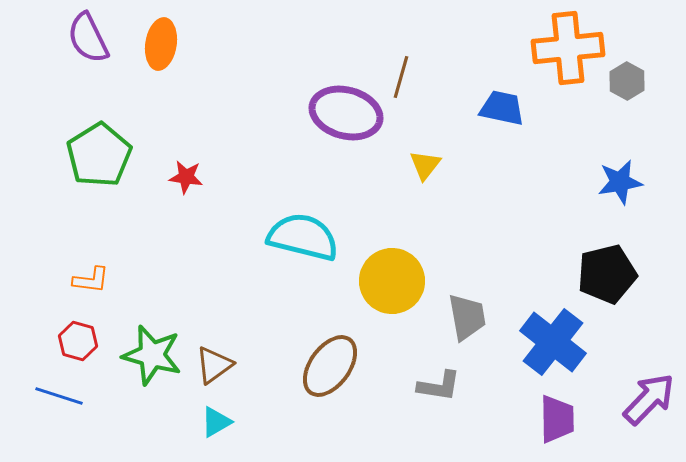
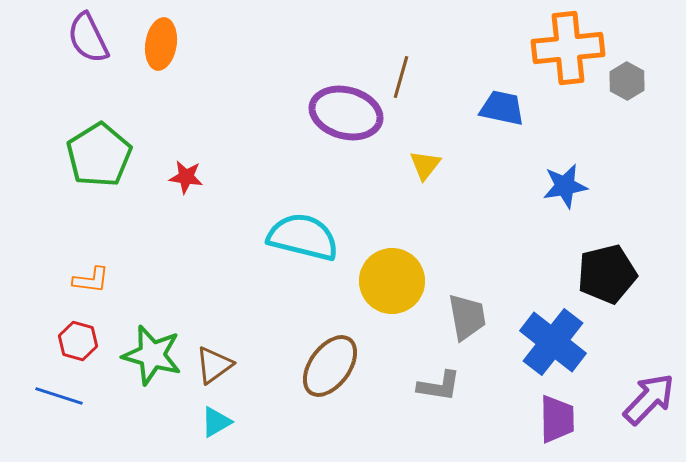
blue star: moved 55 px left, 4 px down
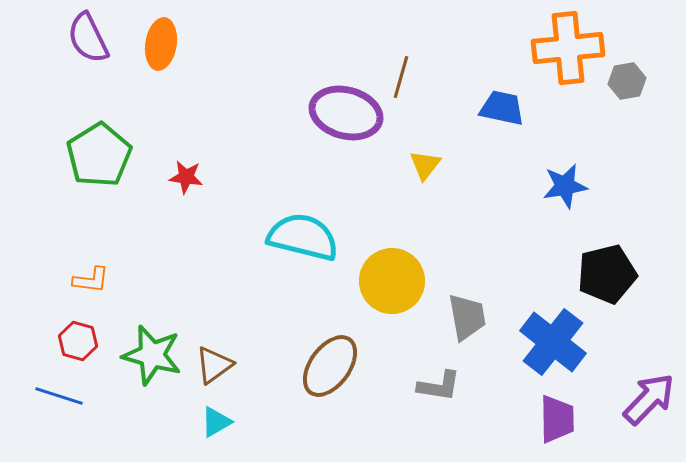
gray hexagon: rotated 21 degrees clockwise
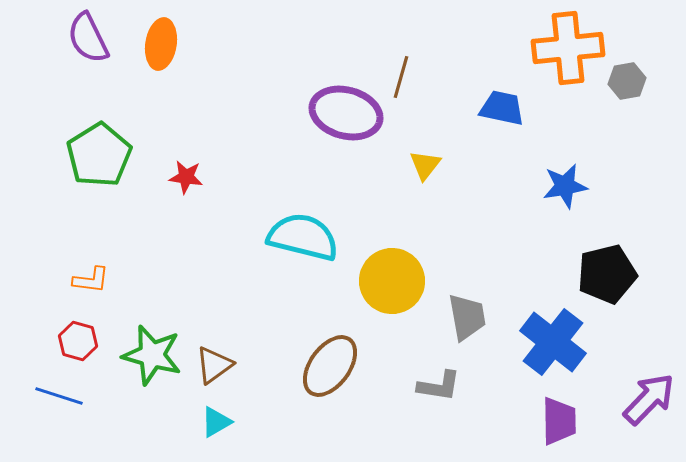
purple trapezoid: moved 2 px right, 2 px down
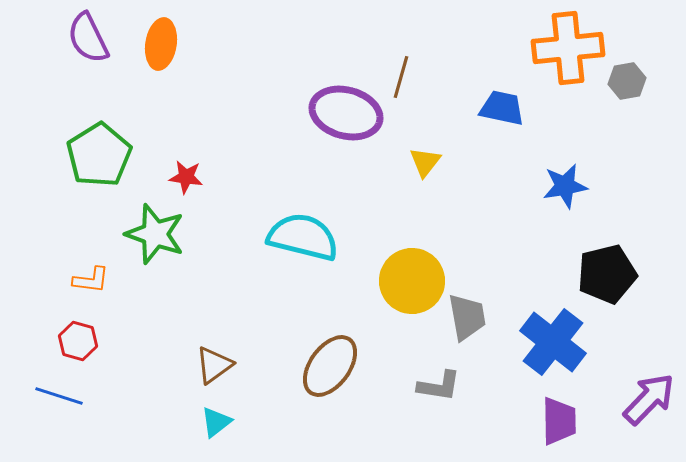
yellow triangle: moved 3 px up
yellow circle: moved 20 px right
green star: moved 3 px right, 121 px up; rotated 4 degrees clockwise
cyan triangle: rotated 8 degrees counterclockwise
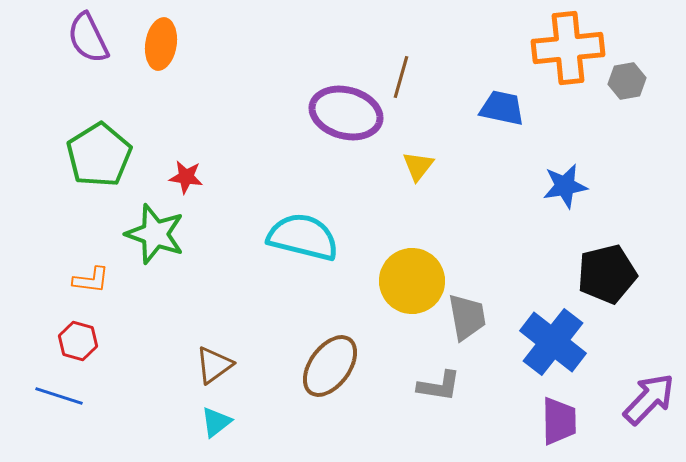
yellow triangle: moved 7 px left, 4 px down
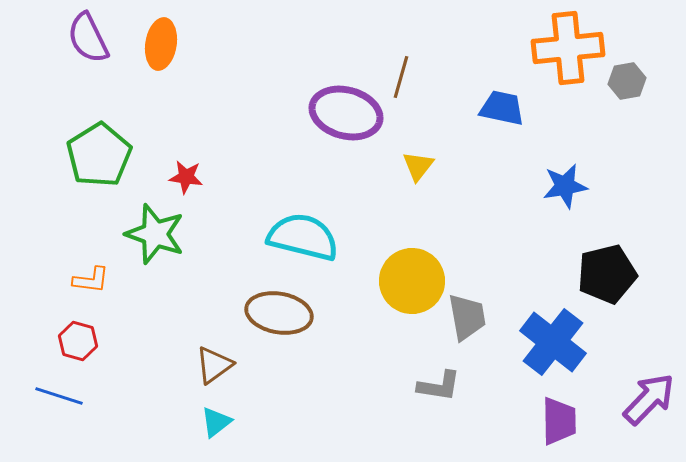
brown ellipse: moved 51 px left, 53 px up; rotated 64 degrees clockwise
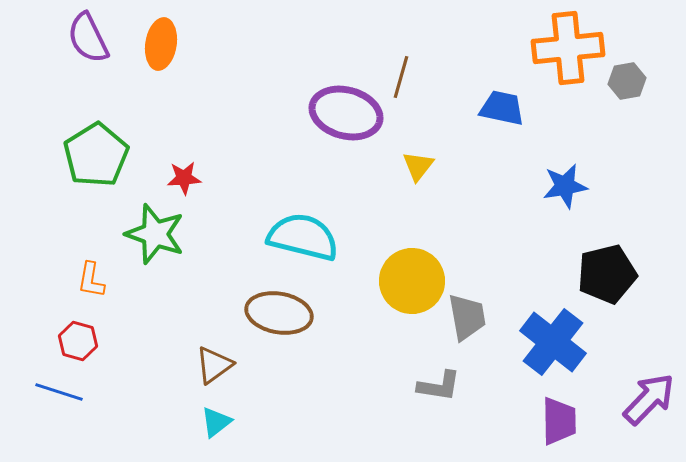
green pentagon: moved 3 px left
red star: moved 2 px left, 1 px down; rotated 12 degrees counterclockwise
orange L-shape: rotated 93 degrees clockwise
blue line: moved 4 px up
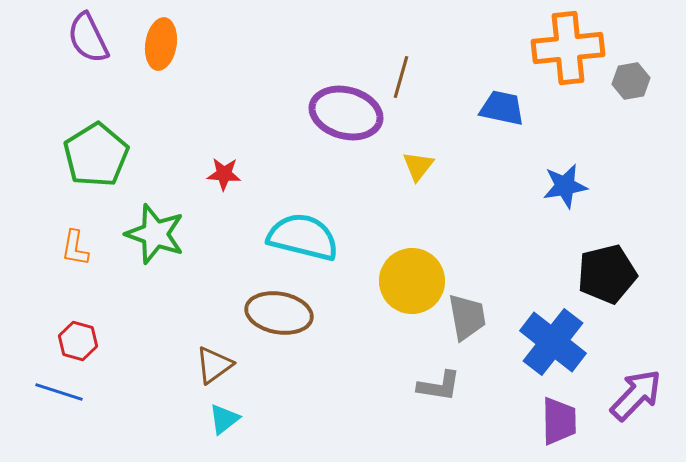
gray hexagon: moved 4 px right
red star: moved 40 px right, 4 px up; rotated 8 degrees clockwise
orange L-shape: moved 16 px left, 32 px up
purple arrow: moved 13 px left, 4 px up
cyan triangle: moved 8 px right, 3 px up
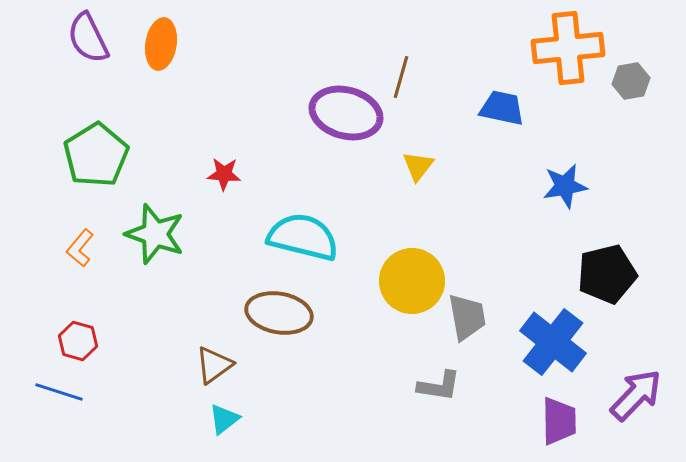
orange L-shape: moved 5 px right; rotated 30 degrees clockwise
